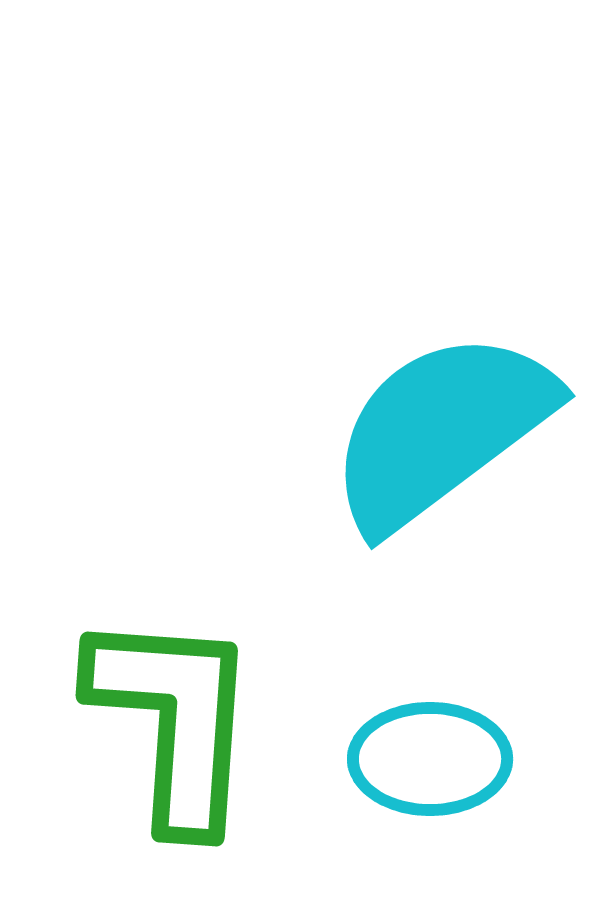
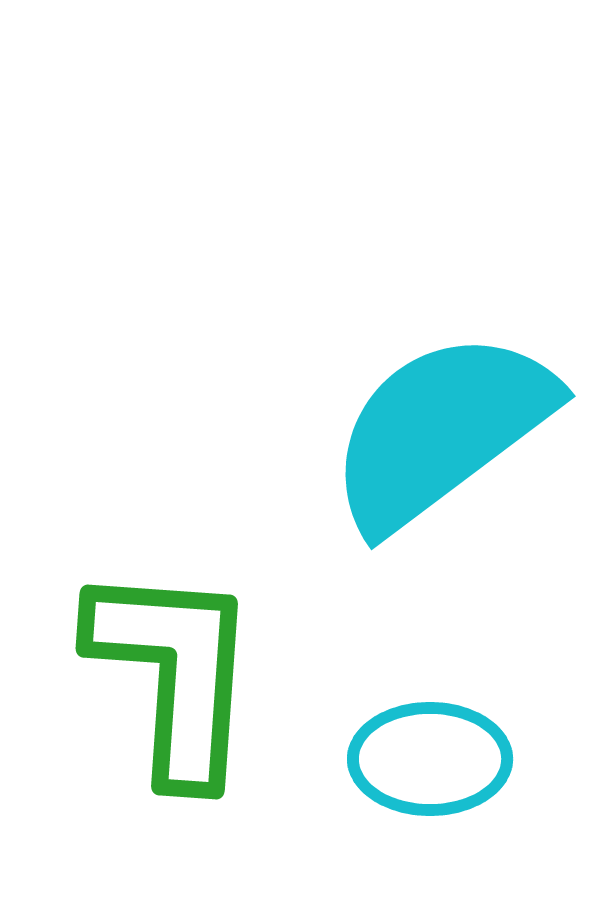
green L-shape: moved 47 px up
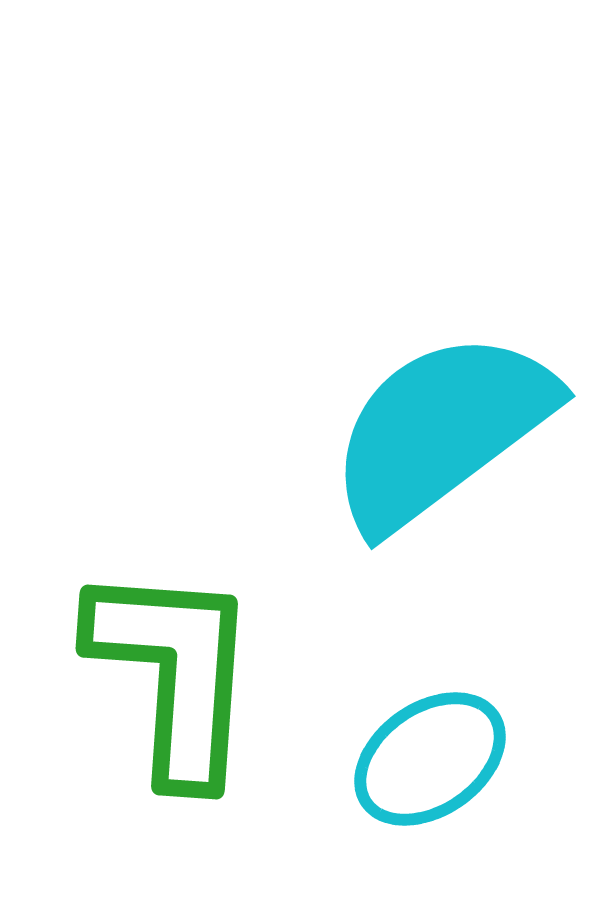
cyan ellipse: rotated 35 degrees counterclockwise
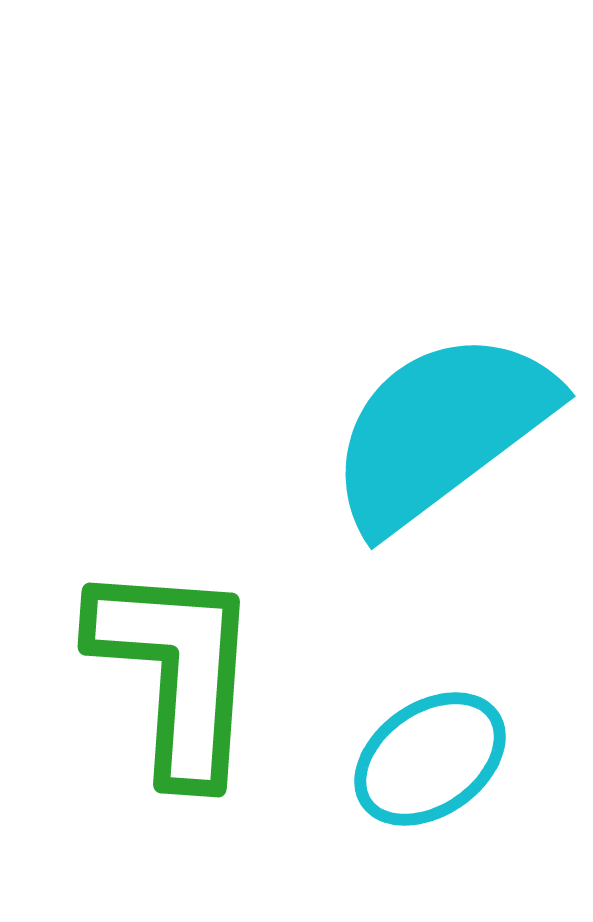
green L-shape: moved 2 px right, 2 px up
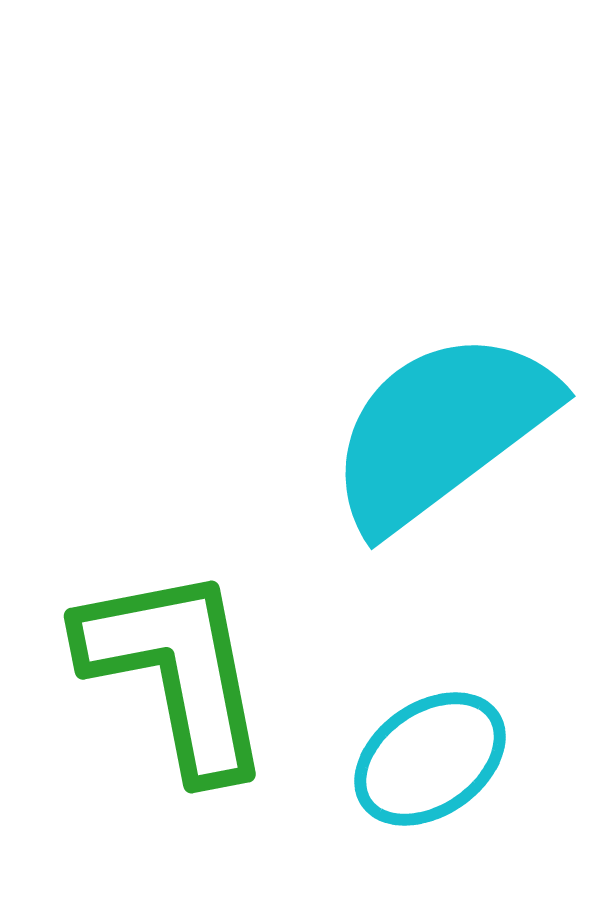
green L-shape: rotated 15 degrees counterclockwise
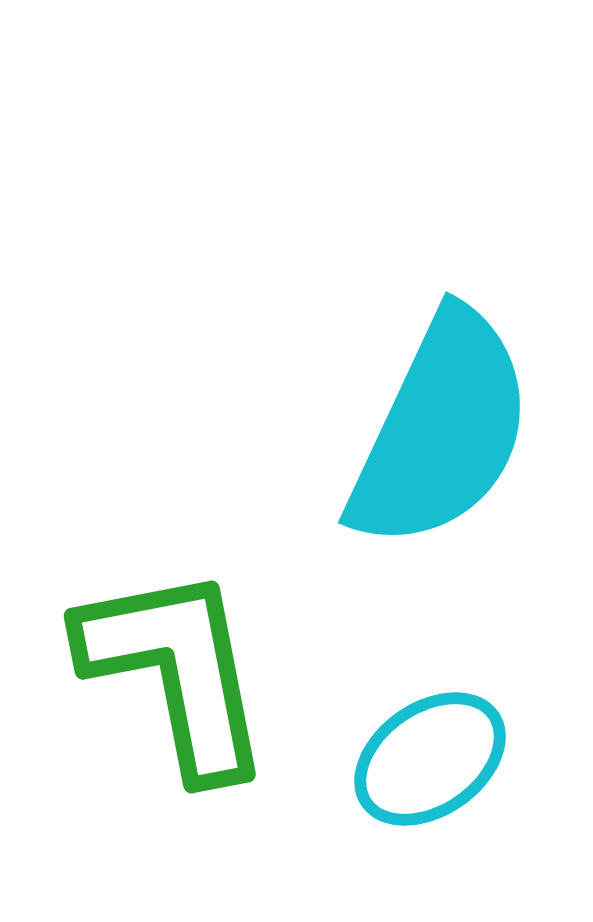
cyan semicircle: rotated 152 degrees clockwise
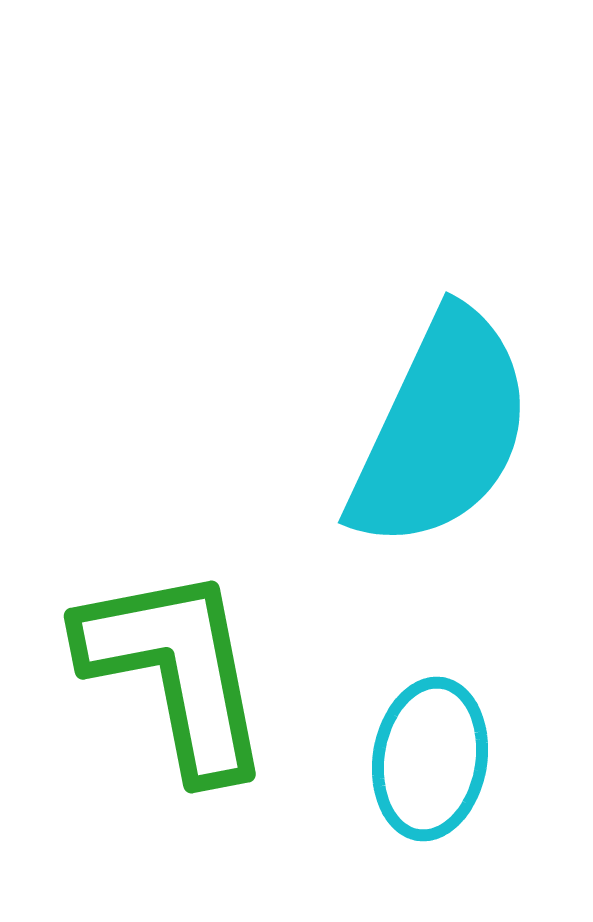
cyan ellipse: rotated 46 degrees counterclockwise
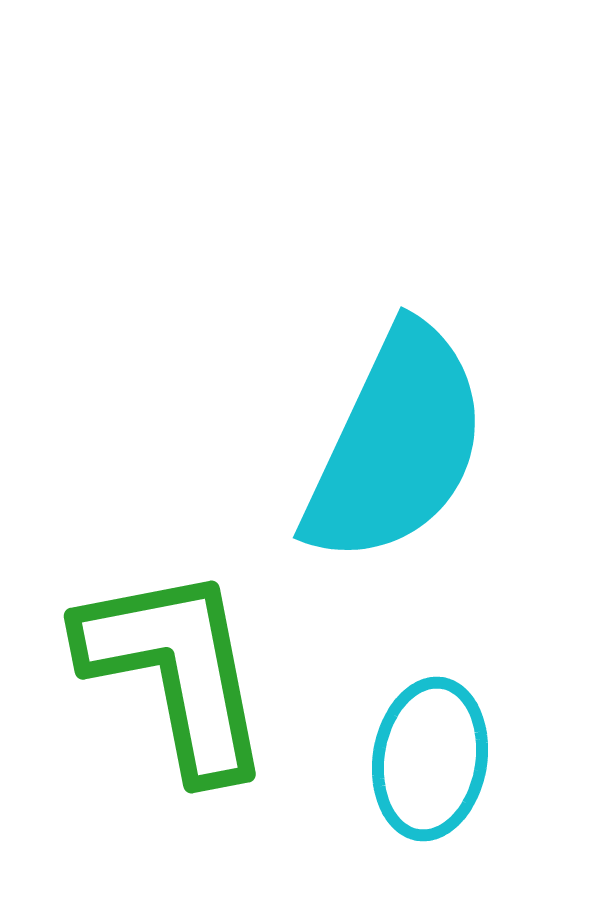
cyan semicircle: moved 45 px left, 15 px down
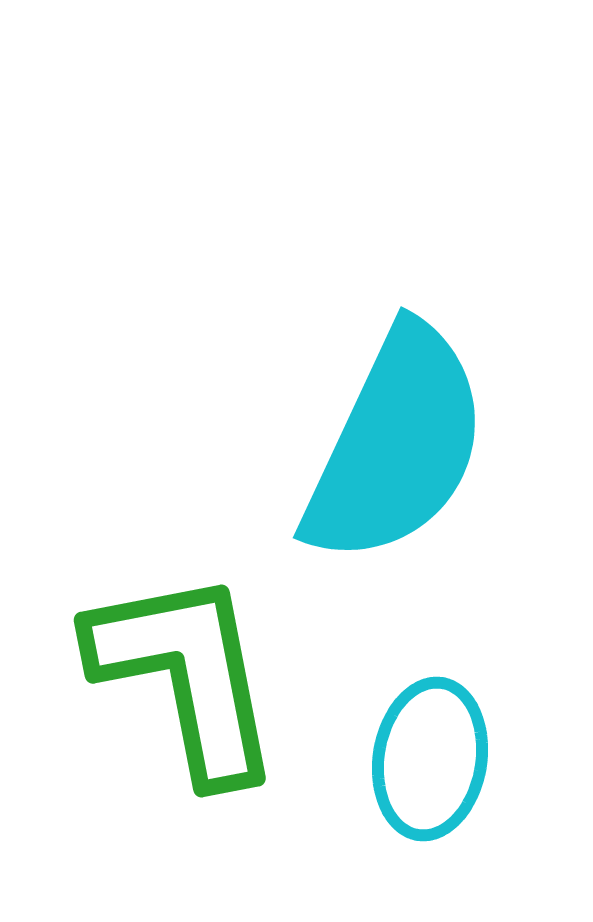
green L-shape: moved 10 px right, 4 px down
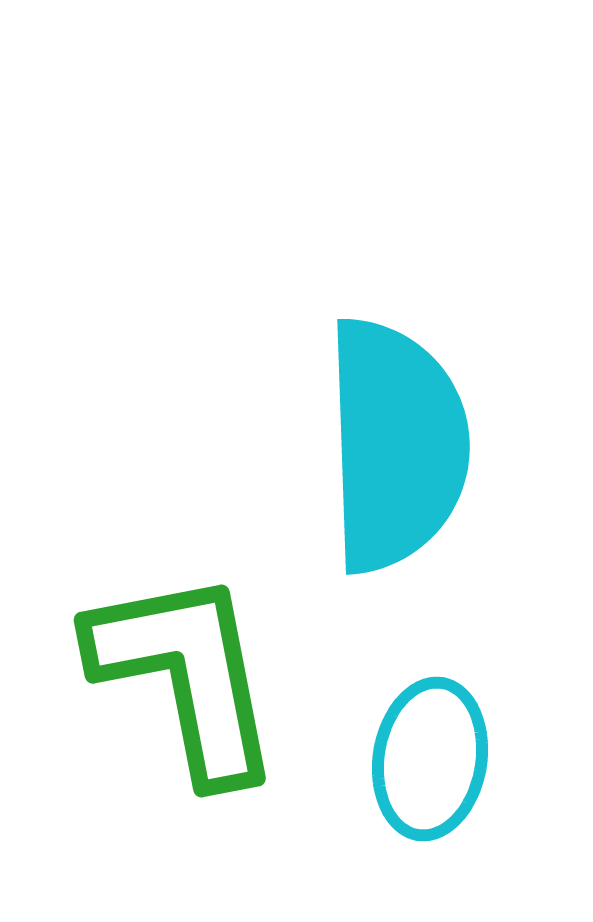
cyan semicircle: rotated 27 degrees counterclockwise
